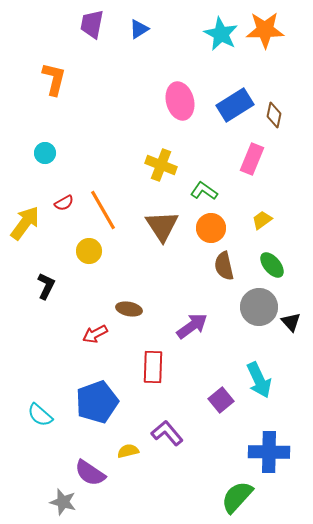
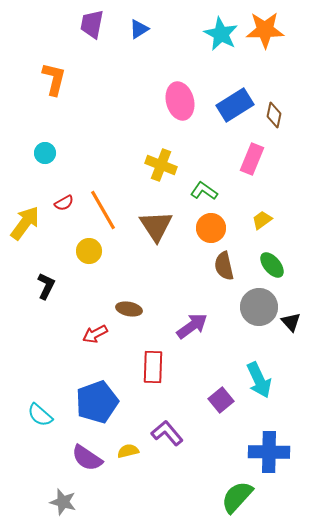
brown triangle: moved 6 px left
purple semicircle: moved 3 px left, 15 px up
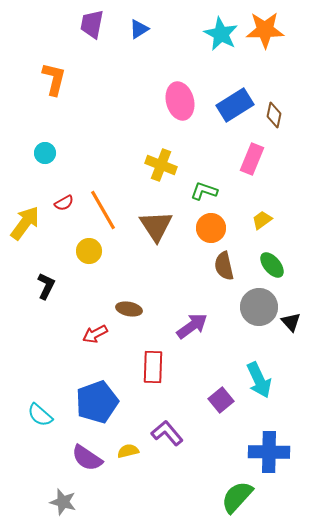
green L-shape: rotated 16 degrees counterclockwise
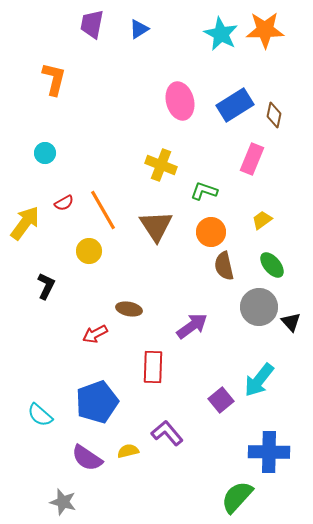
orange circle: moved 4 px down
cyan arrow: rotated 63 degrees clockwise
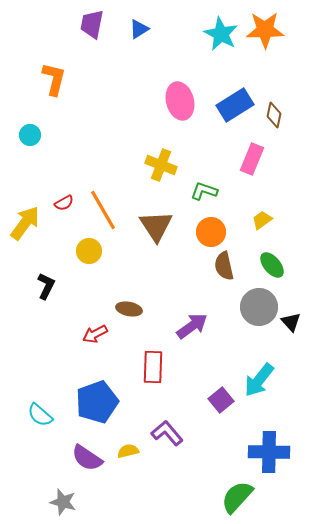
cyan circle: moved 15 px left, 18 px up
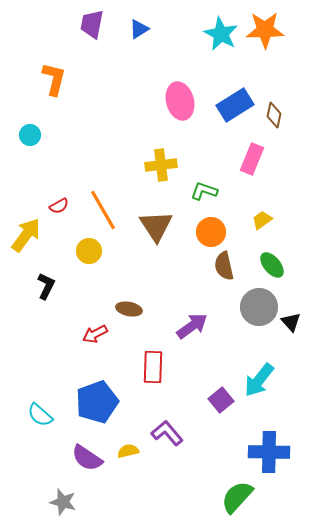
yellow cross: rotated 28 degrees counterclockwise
red semicircle: moved 5 px left, 3 px down
yellow arrow: moved 1 px right, 12 px down
